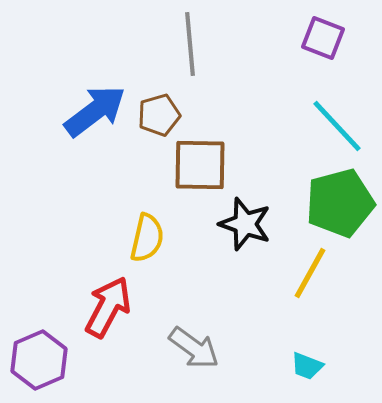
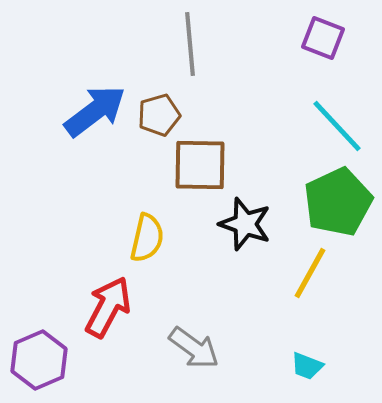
green pentagon: moved 2 px left, 1 px up; rotated 10 degrees counterclockwise
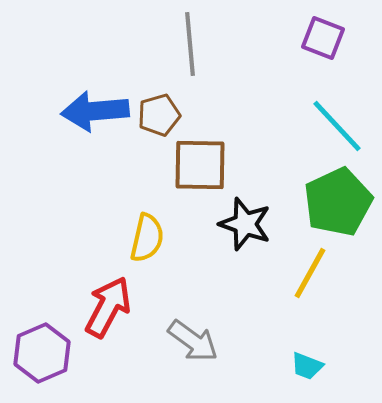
blue arrow: rotated 148 degrees counterclockwise
gray arrow: moved 1 px left, 7 px up
purple hexagon: moved 3 px right, 7 px up
